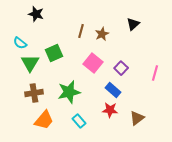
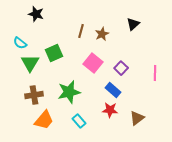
pink line: rotated 14 degrees counterclockwise
brown cross: moved 2 px down
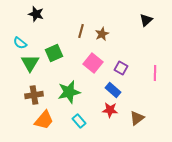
black triangle: moved 13 px right, 4 px up
purple square: rotated 16 degrees counterclockwise
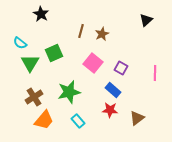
black star: moved 5 px right; rotated 14 degrees clockwise
brown cross: moved 2 px down; rotated 24 degrees counterclockwise
cyan rectangle: moved 1 px left
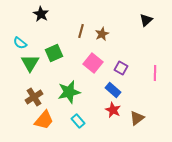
red star: moved 3 px right; rotated 21 degrees clockwise
